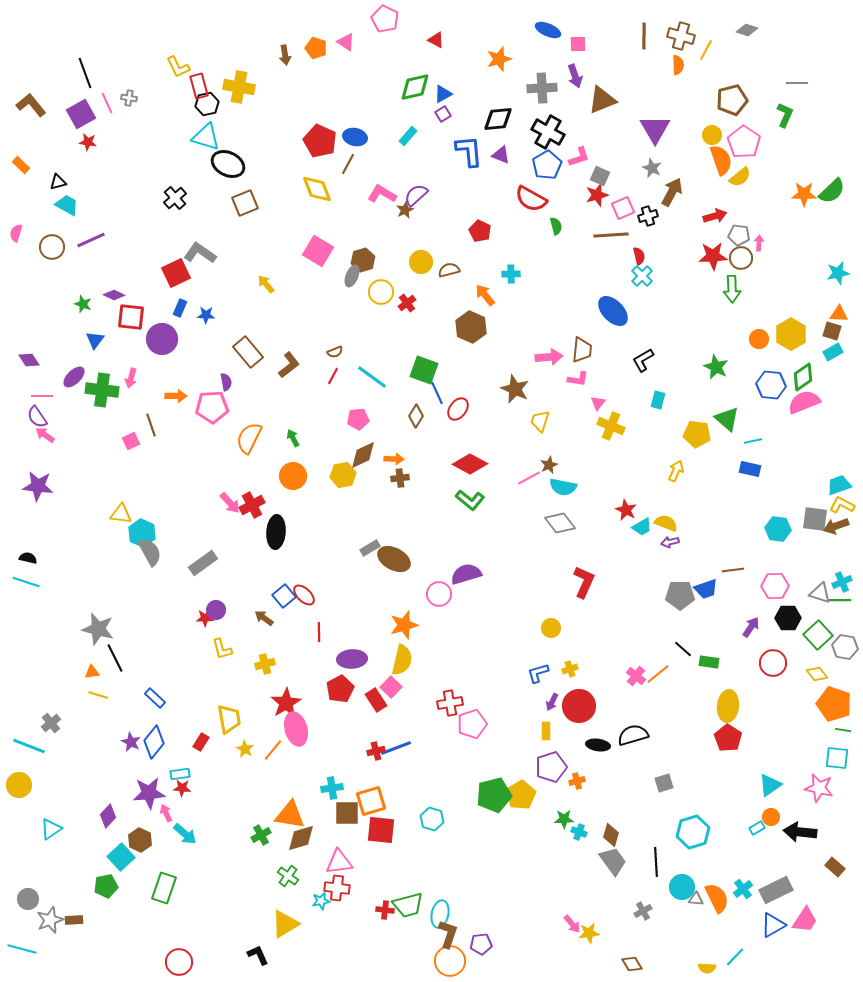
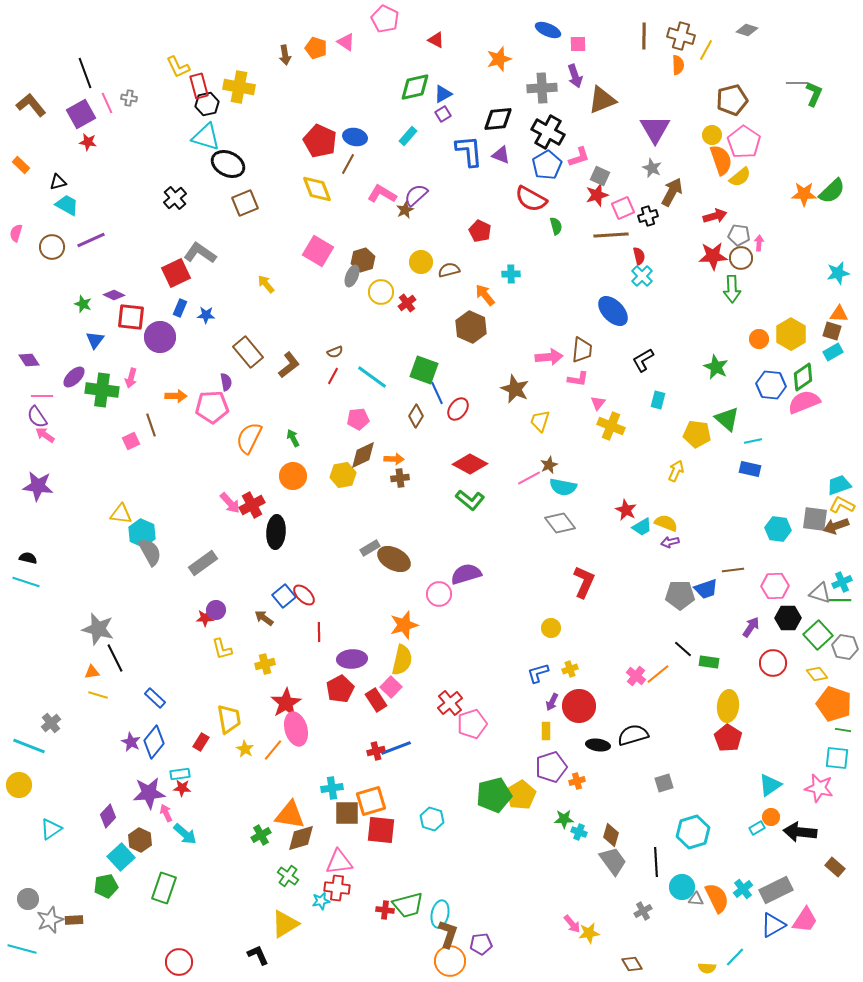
green L-shape at (785, 115): moved 29 px right, 21 px up
purple circle at (162, 339): moved 2 px left, 2 px up
red cross at (450, 703): rotated 30 degrees counterclockwise
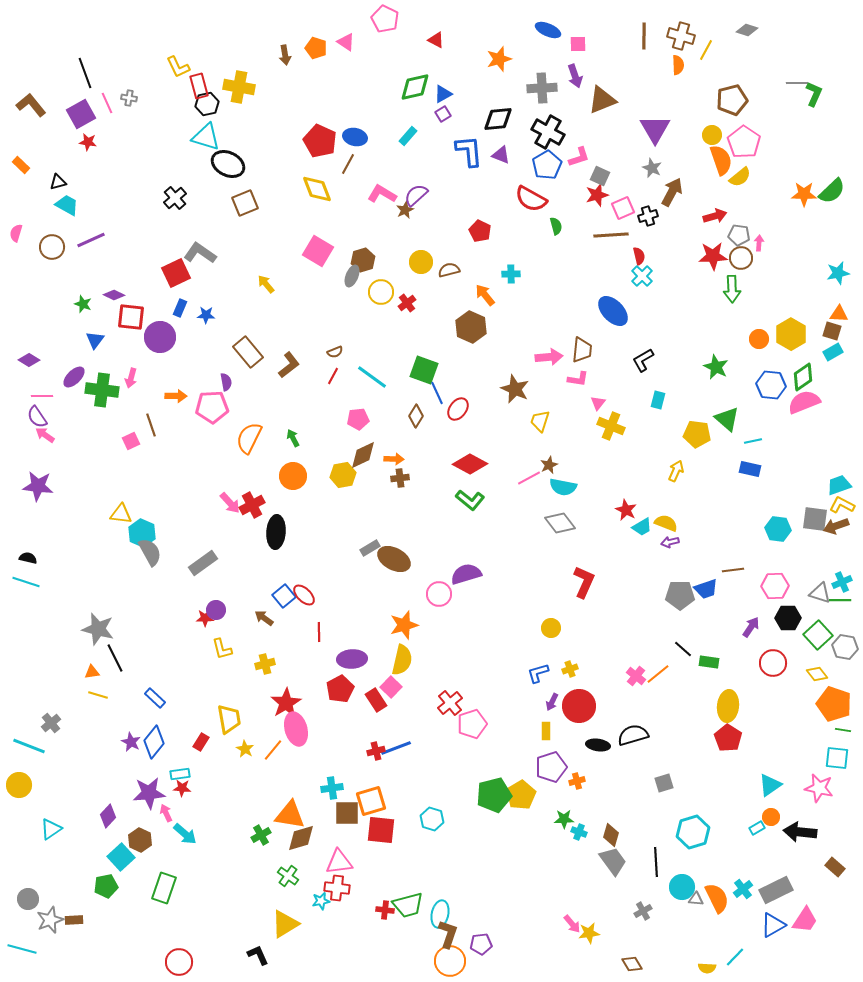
purple diamond at (29, 360): rotated 25 degrees counterclockwise
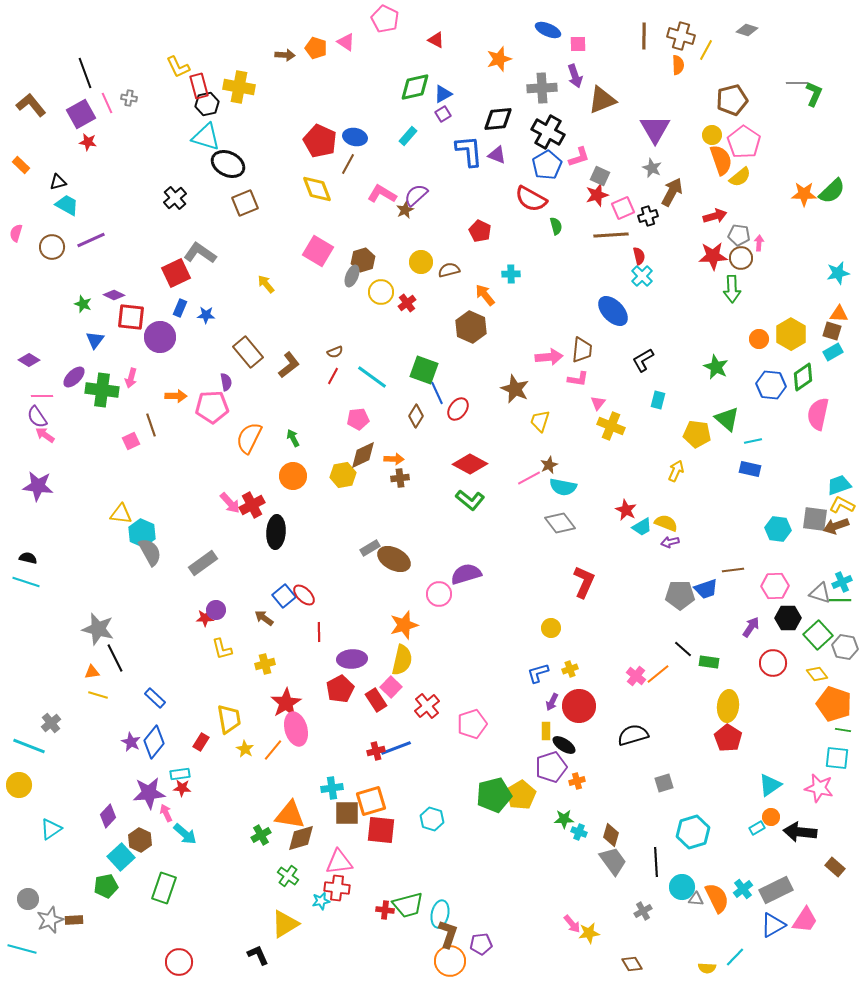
brown arrow at (285, 55): rotated 78 degrees counterclockwise
purple triangle at (501, 155): moved 4 px left
pink semicircle at (804, 402): moved 14 px right, 12 px down; rotated 56 degrees counterclockwise
red cross at (450, 703): moved 23 px left, 3 px down
black ellipse at (598, 745): moved 34 px left; rotated 25 degrees clockwise
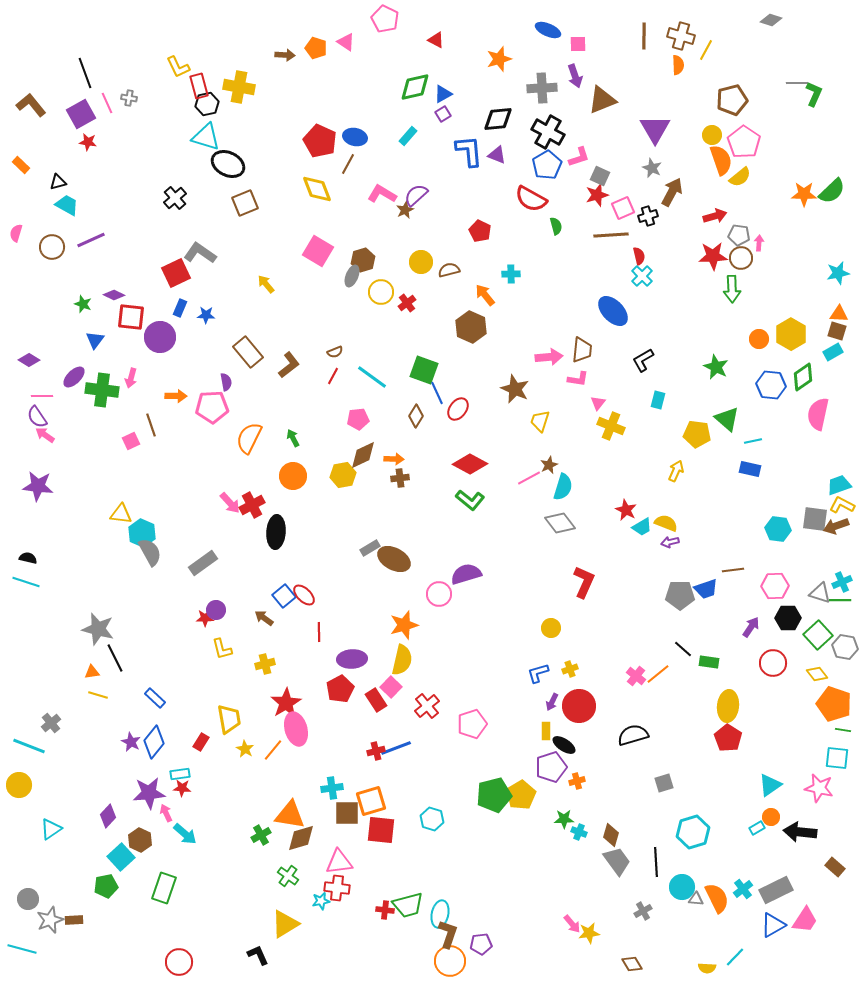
gray diamond at (747, 30): moved 24 px right, 10 px up
brown square at (832, 331): moved 5 px right
cyan semicircle at (563, 487): rotated 84 degrees counterclockwise
gray trapezoid at (613, 861): moved 4 px right
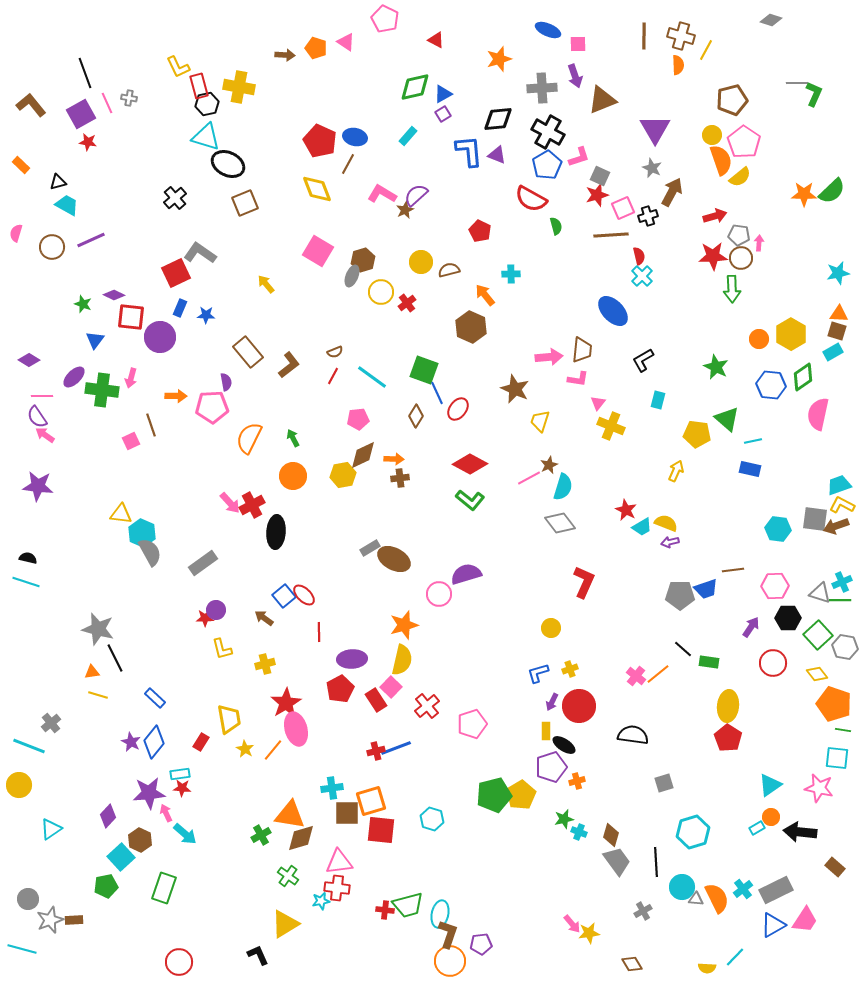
black semicircle at (633, 735): rotated 24 degrees clockwise
green star at (564, 819): rotated 12 degrees counterclockwise
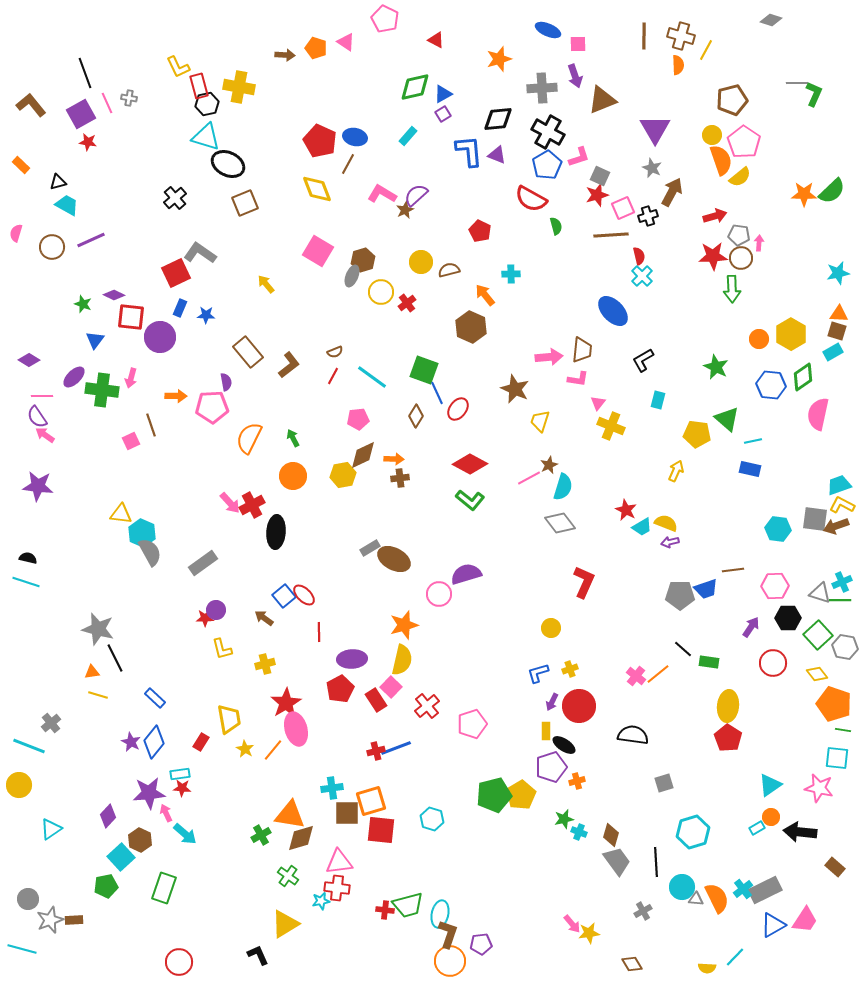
gray rectangle at (776, 890): moved 11 px left
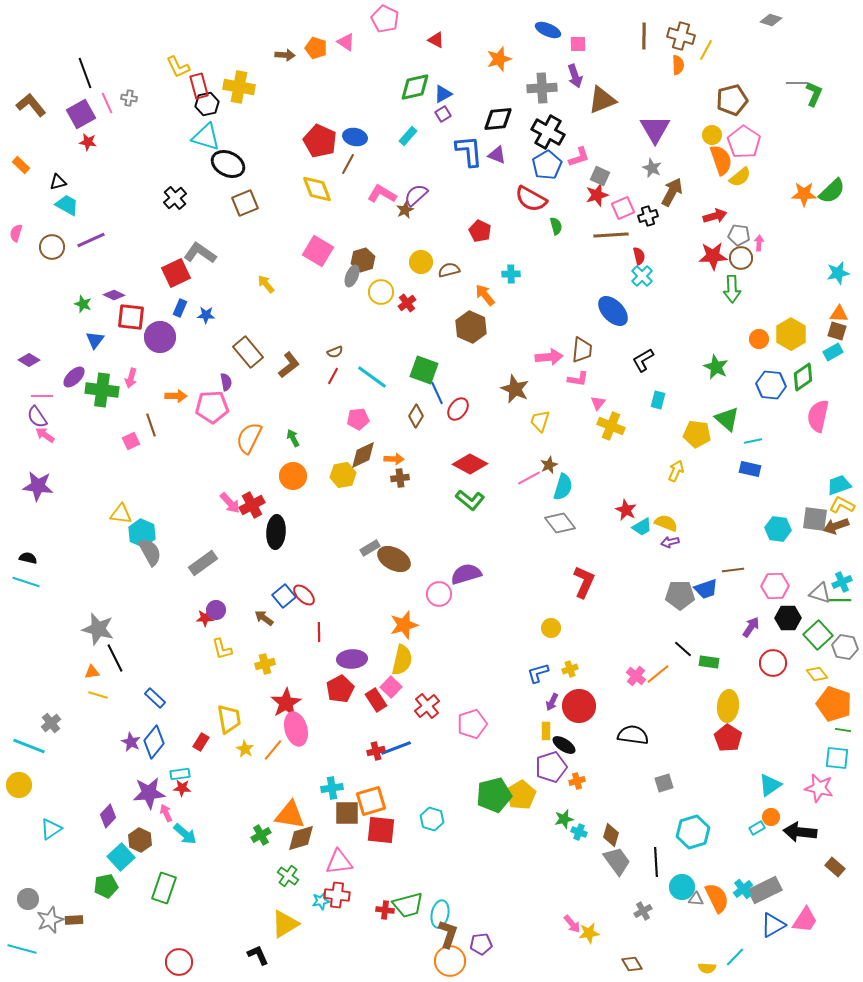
pink semicircle at (818, 414): moved 2 px down
red cross at (337, 888): moved 7 px down
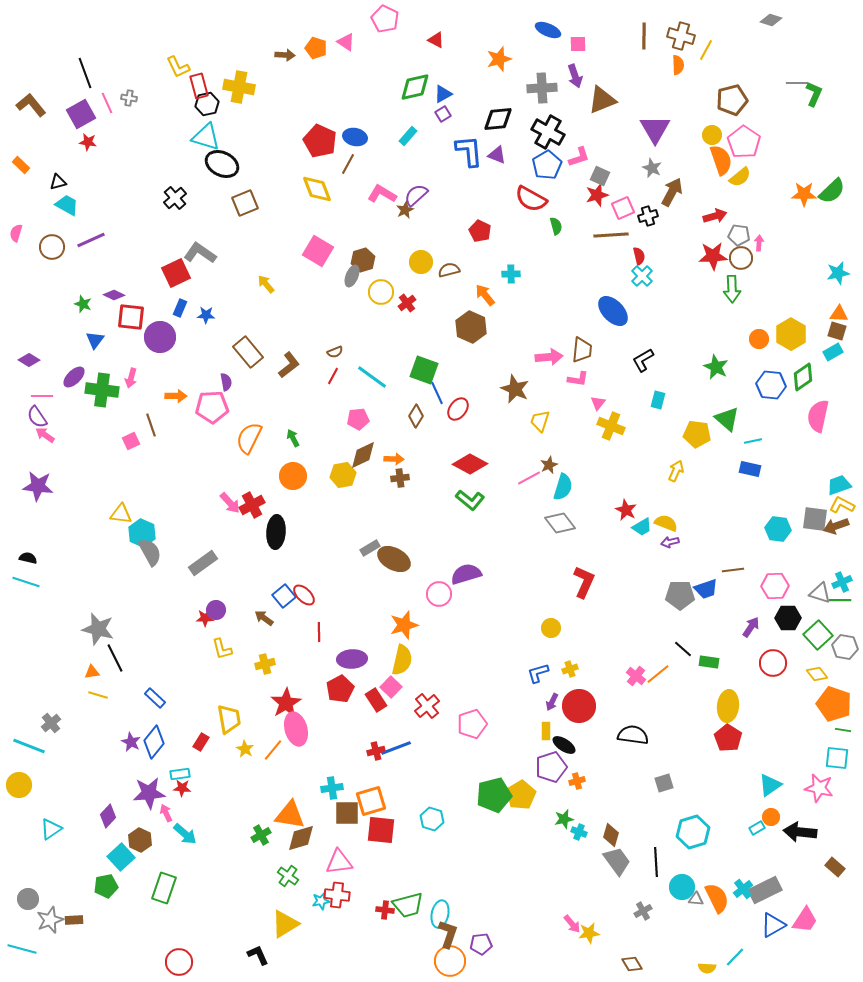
black ellipse at (228, 164): moved 6 px left
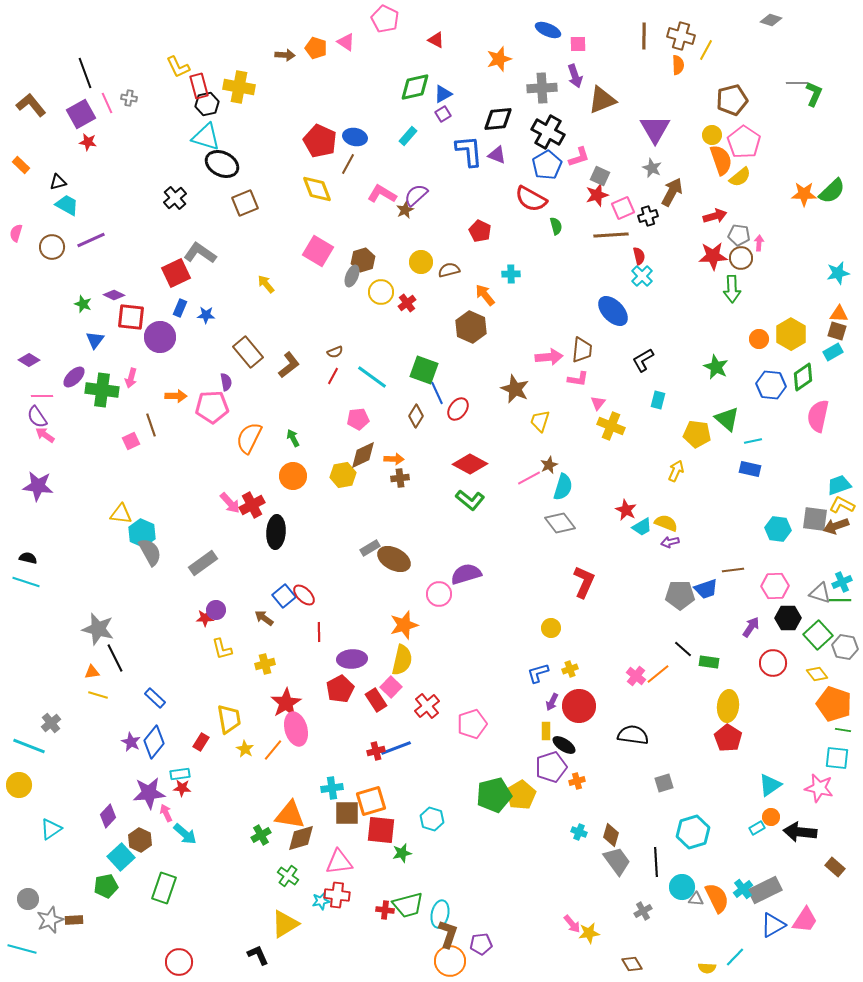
green star at (564, 819): moved 162 px left, 34 px down
